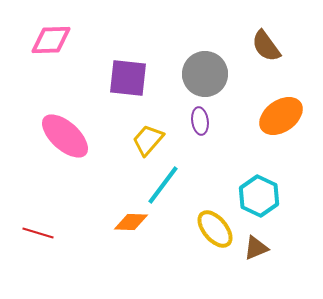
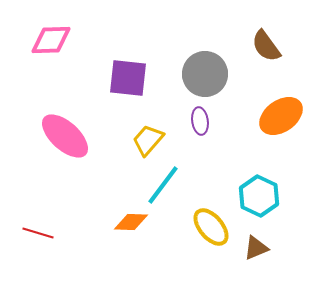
yellow ellipse: moved 4 px left, 2 px up
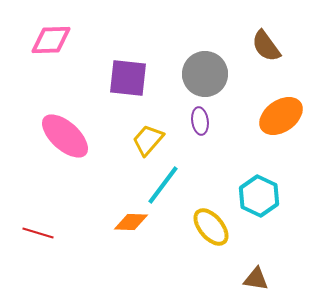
brown triangle: moved 31 px down; rotated 32 degrees clockwise
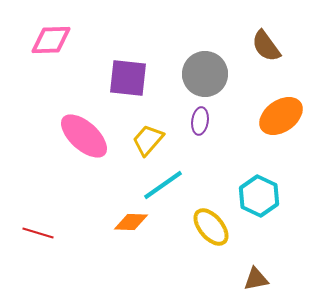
purple ellipse: rotated 16 degrees clockwise
pink ellipse: moved 19 px right
cyan line: rotated 18 degrees clockwise
brown triangle: rotated 20 degrees counterclockwise
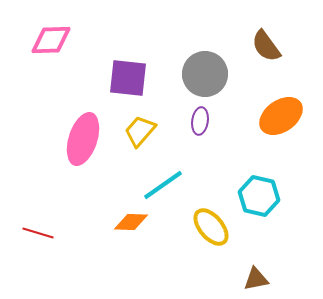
pink ellipse: moved 1 px left, 3 px down; rotated 66 degrees clockwise
yellow trapezoid: moved 8 px left, 9 px up
cyan hexagon: rotated 12 degrees counterclockwise
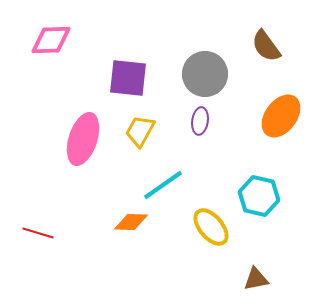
orange ellipse: rotated 18 degrees counterclockwise
yellow trapezoid: rotated 12 degrees counterclockwise
